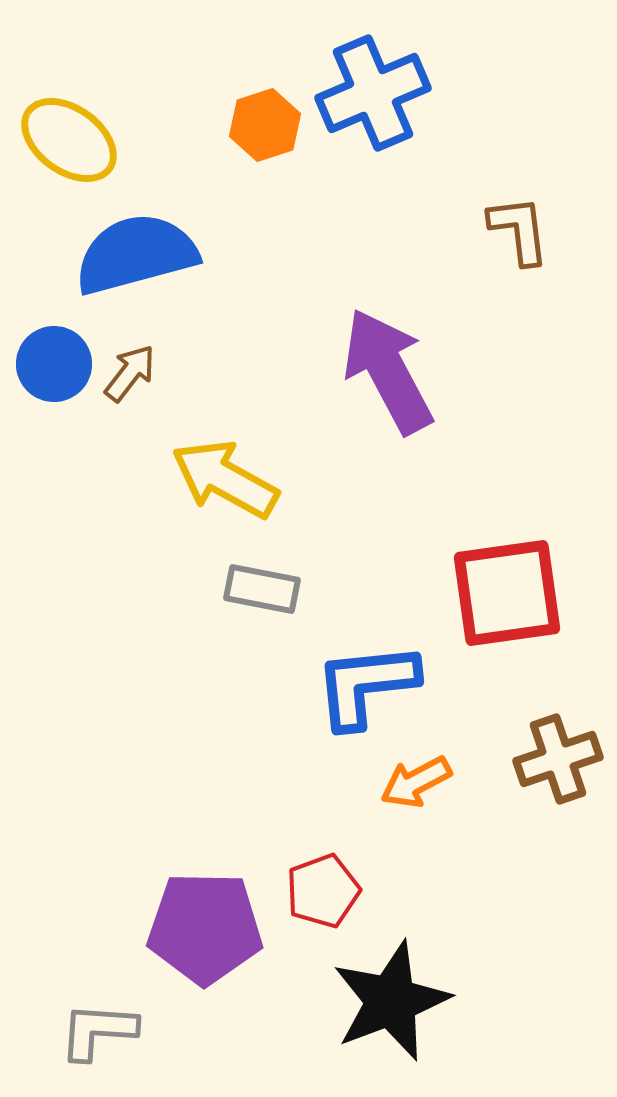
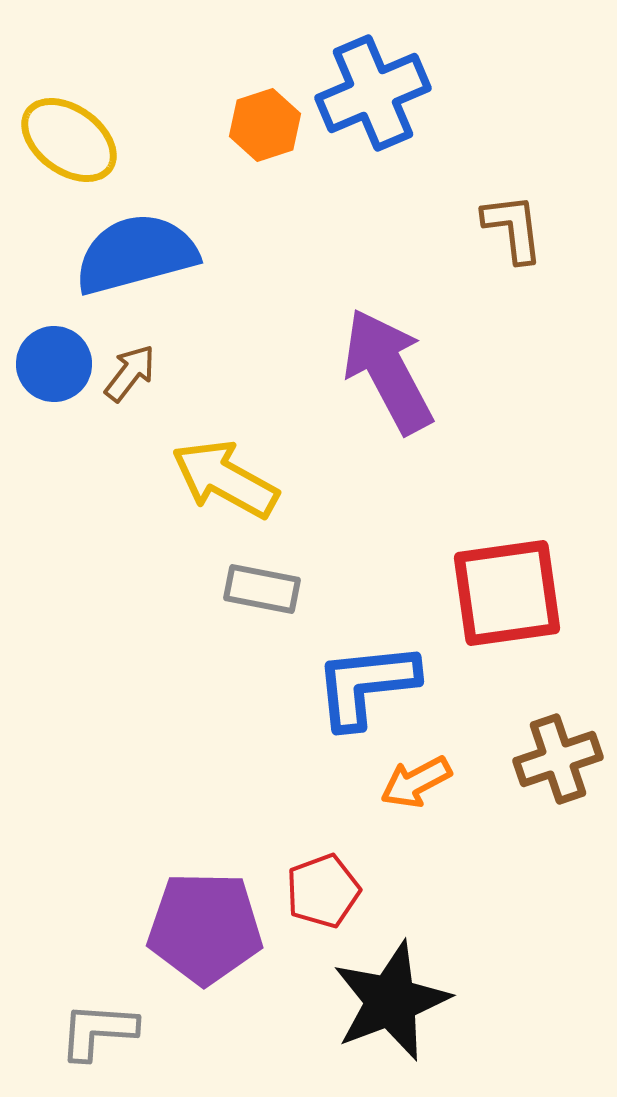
brown L-shape: moved 6 px left, 2 px up
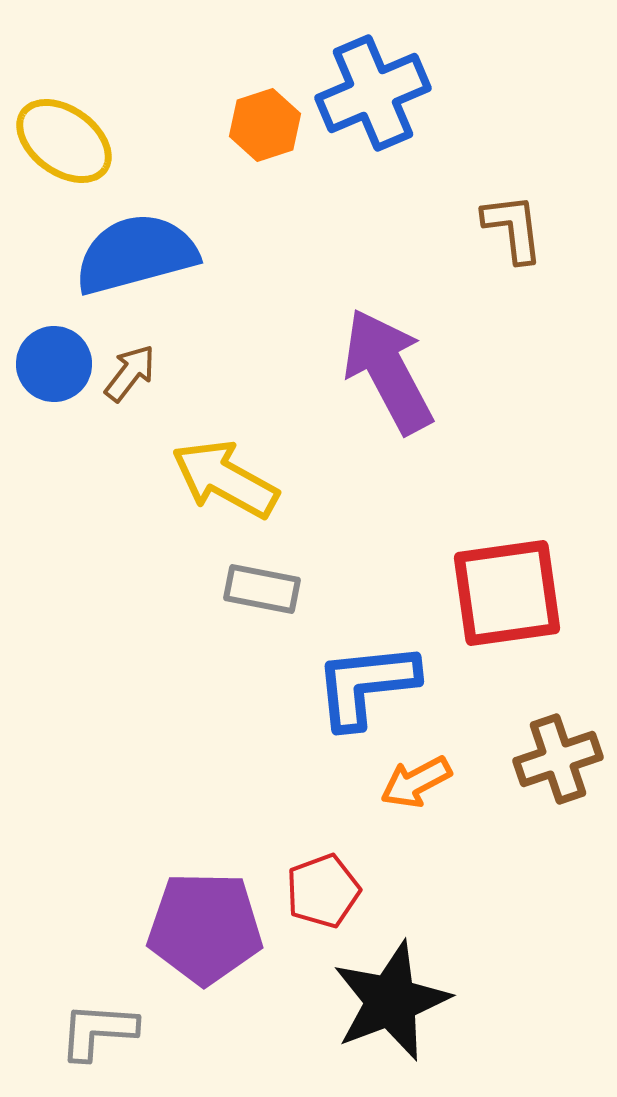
yellow ellipse: moved 5 px left, 1 px down
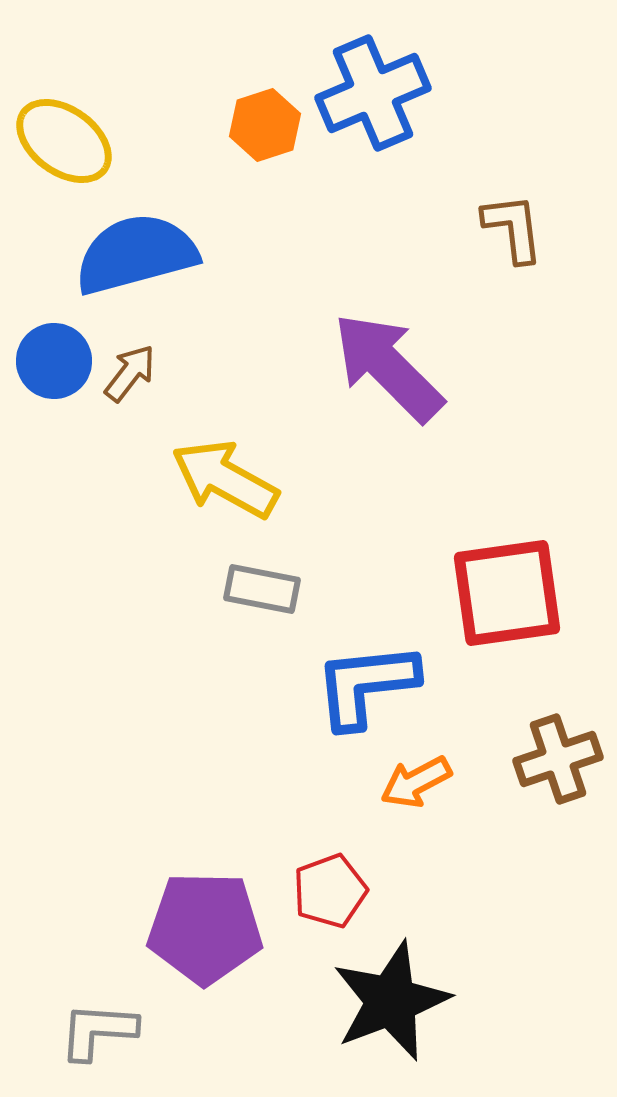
blue circle: moved 3 px up
purple arrow: moved 4 px up; rotated 17 degrees counterclockwise
red pentagon: moved 7 px right
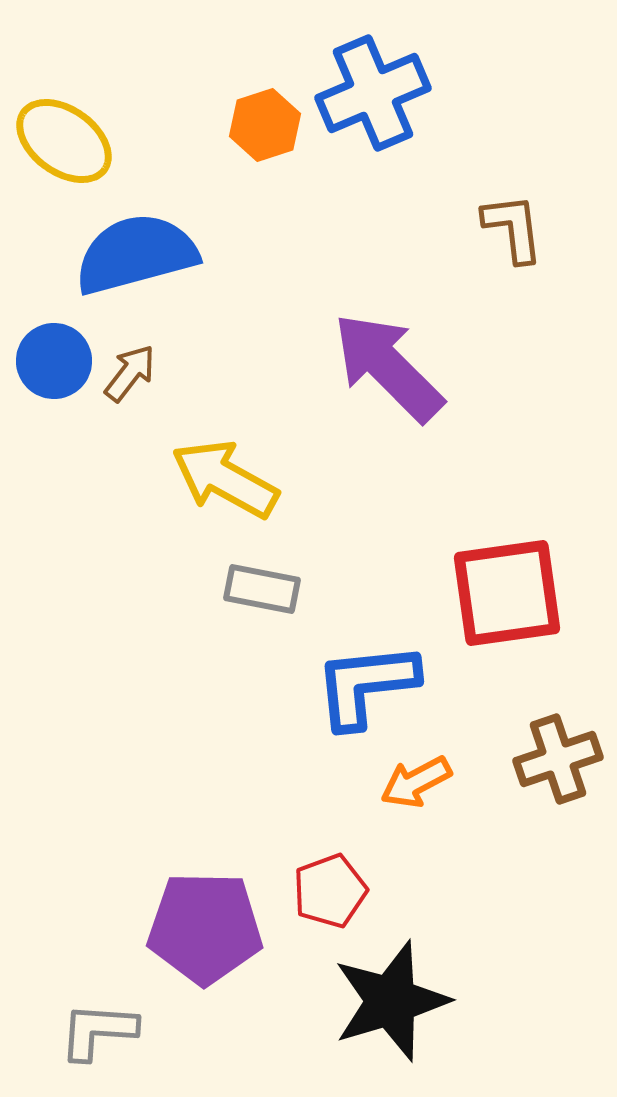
black star: rotated 4 degrees clockwise
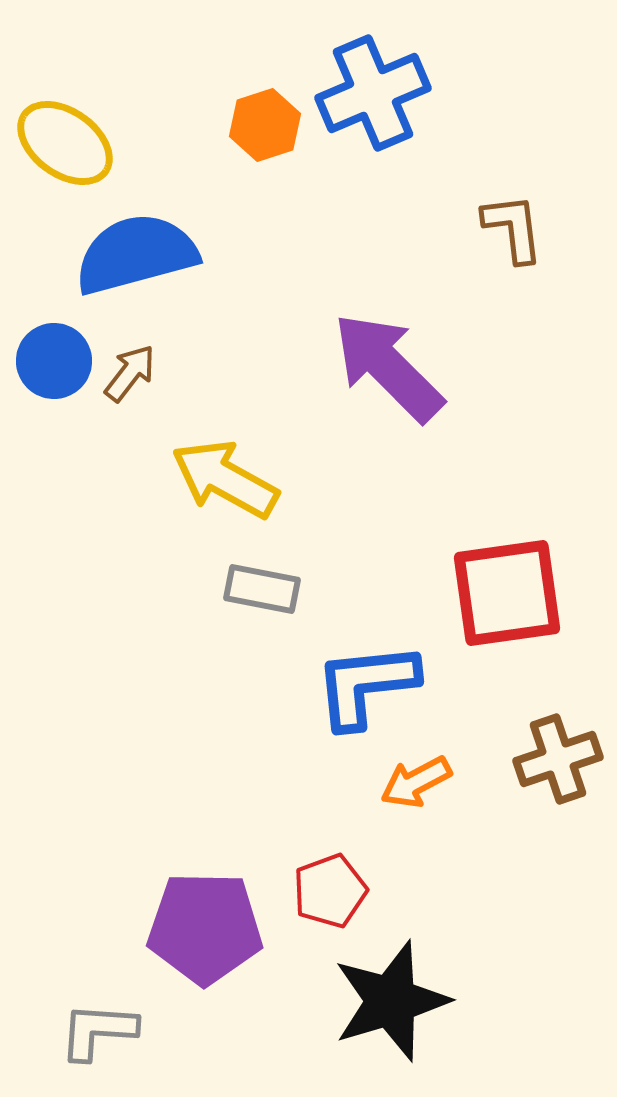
yellow ellipse: moved 1 px right, 2 px down
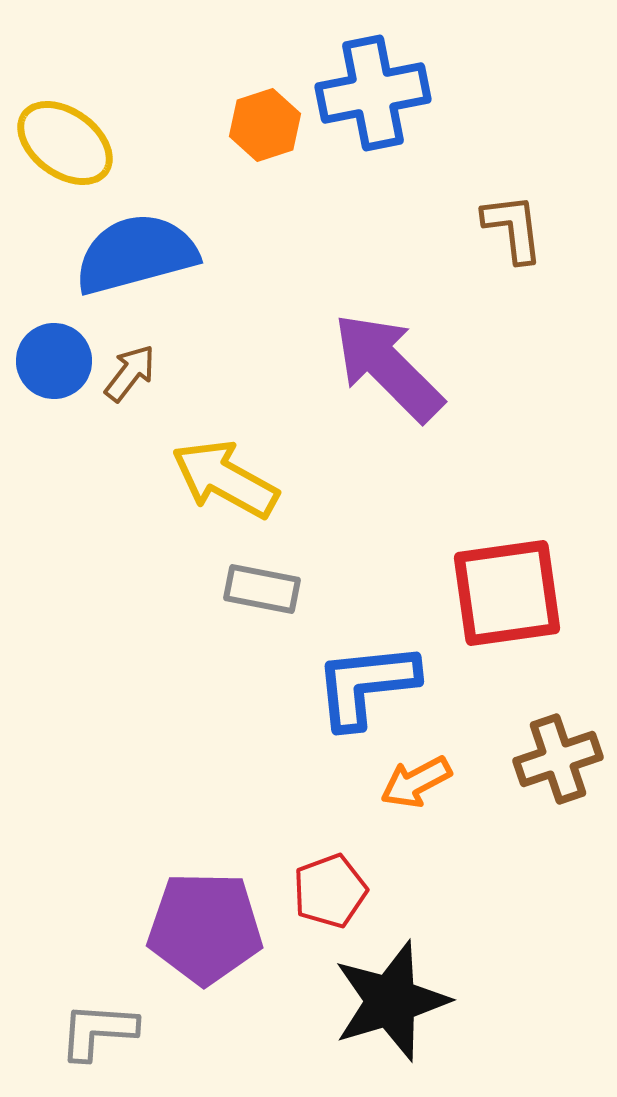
blue cross: rotated 12 degrees clockwise
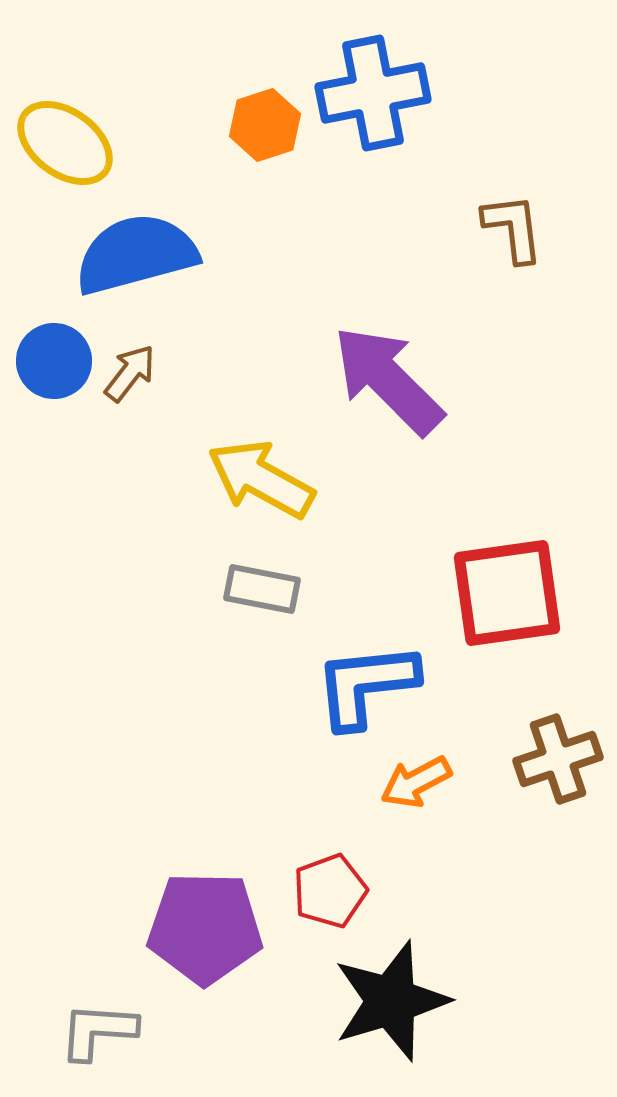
purple arrow: moved 13 px down
yellow arrow: moved 36 px right
